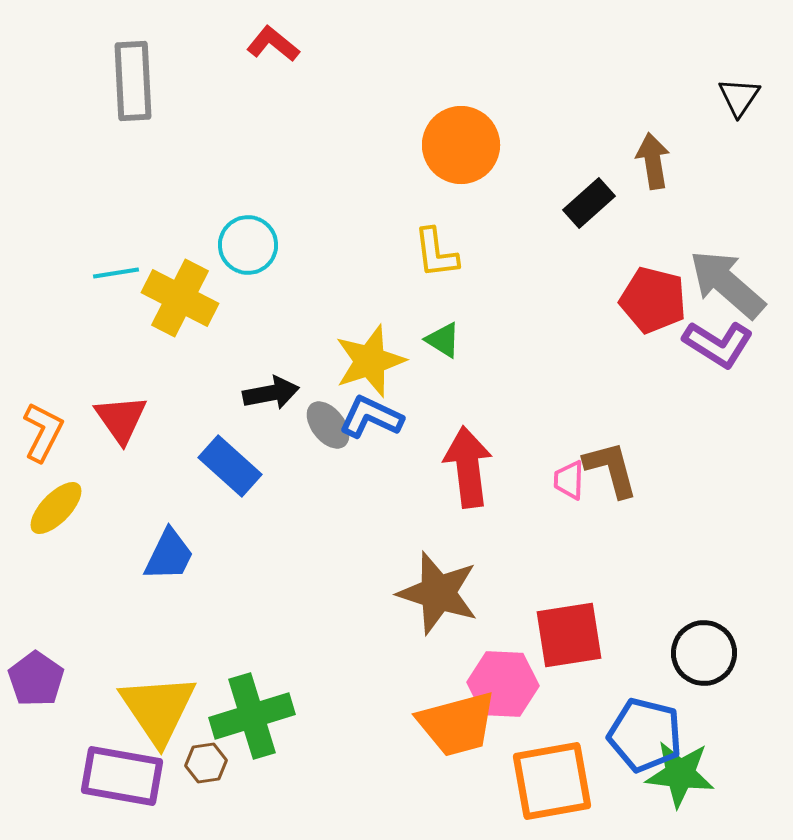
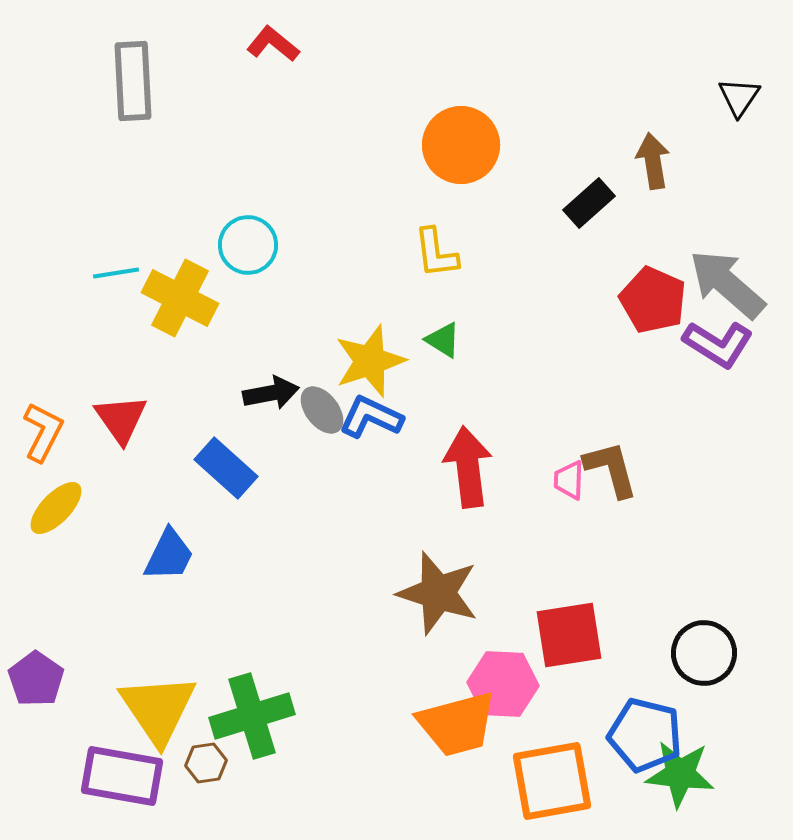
red pentagon: rotated 10 degrees clockwise
gray ellipse: moved 6 px left, 15 px up
blue rectangle: moved 4 px left, 2 px down
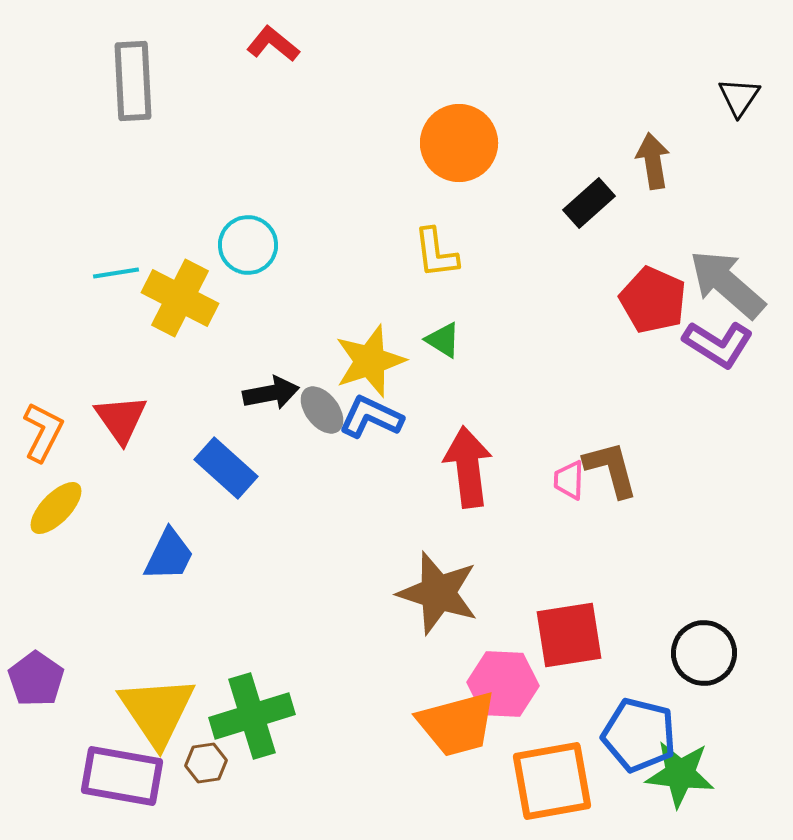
orange circle: moved 2 px left, 2 px up
yellow triangle: moved 1 px left, 2 px down
blue pentagon: moved 6 px left
